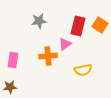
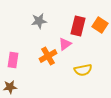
orange cross: rotated 24 degrees counterclockwise
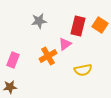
pink rectangle: rotated 14 degrees clockwise
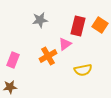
gray star: moved 1 px right, 1 px up
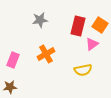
pink triangle: moved 27 px right
orange cross: moved 2 px left, 2 px up
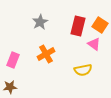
gray star: moved 2 px down; rotated 21 degrees counterclockwise
pink triangle: moved 2 px right; rotated 48 degrees counterclockwise
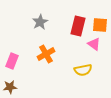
orange square: rotated 28 degrees counterclockwise
pink rectangle: moved 1 px left, 1 px down
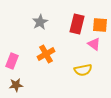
red rectangle: moved 1 px left, 2 px up
brown star: moved 6 px right, 2 px up
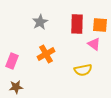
red rectangle: rotated 12 degrees counterclockwise
brown star: moved 2 px down
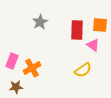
red rectangle: moved 6 px down
pink triangle: moved 1 px left, 1 px down
orange cross: moved 14 px left, 14 px down
yellow semicircle: rotated 24 degrees counterclockwise
